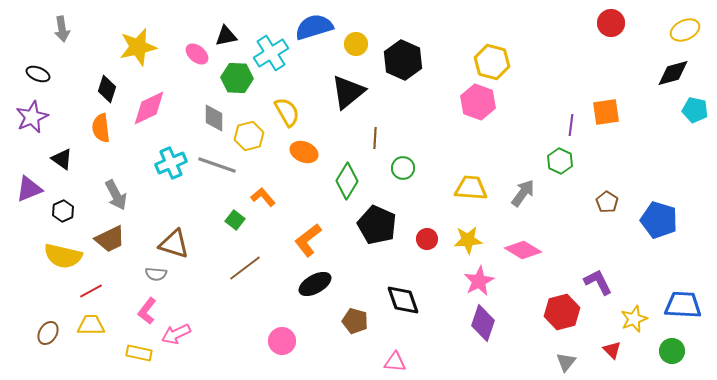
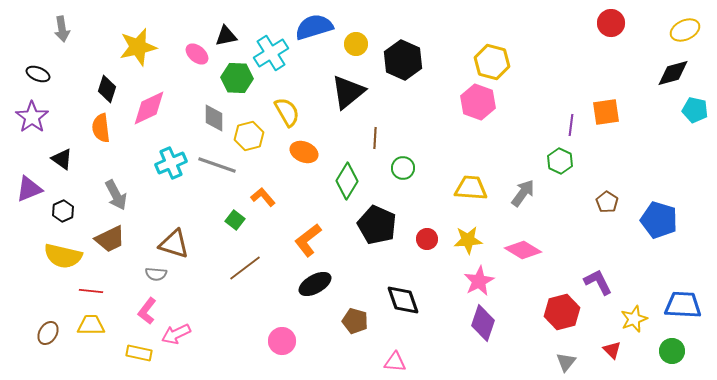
purple star at (32, 117): rotated 12 degrees counterclockwise
red line at (91, 291): rotated 35 degrees clockwise
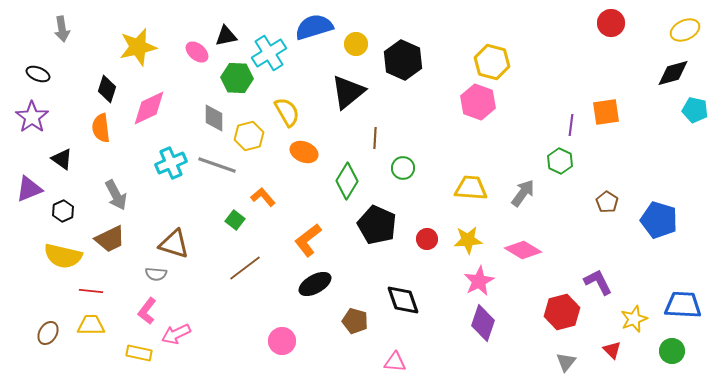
cyan cross at (271, 53): moved 2 px left
pink ellipse at (197, 54): moved 2 px up
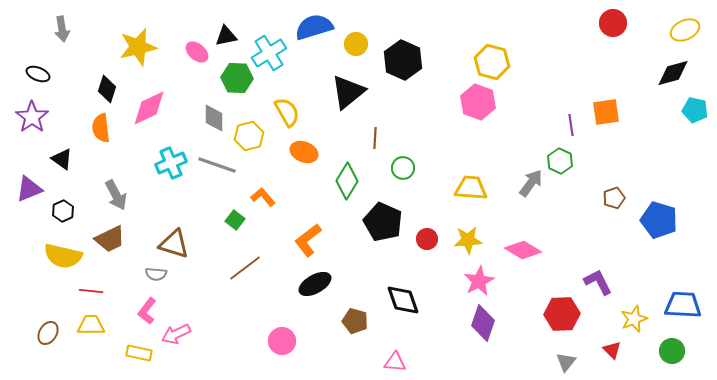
red circle at (611, 23): moved 2 px right
purple line at (571, 125): rotated 15 degrees counterclockwise
gray arrow at (523, 193): moved 8 px right, 10 px up
brown pentagon at (607, 202): moved 7 px right, 4 px up; rotated 20 degrees clockwise
black pentagon at (377, 225): moved 6 px right, 3 px up
red hexagon at (562, 312): moved 2 px down; rotated 12 degrees clockwise
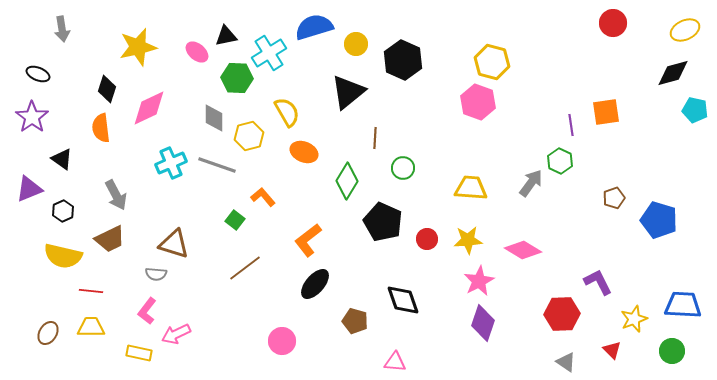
black ellipse at (315, 284): rotated 20 degrees counterclockwise
yellow trapezoid at (91, 325): moved 2 px down
gray triangle at (566, 362): rotated 35 degrees counterclockwise
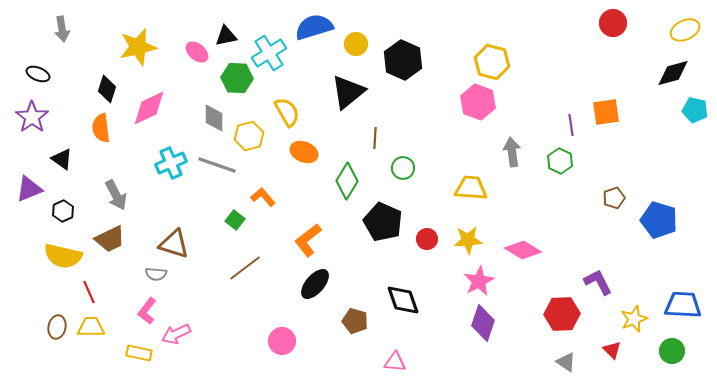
gray arrow at (531, 183): moved 19 px left, 31 px up; rotated 44 degrees counterclockwise
red line at (91, 291): moved 2 px left, 1 px down; rotated 60 degrees clockwise
brown ellipse at (48, 333): moved 9 px right, 6 px up; rotated 20 degrees counterclockwise
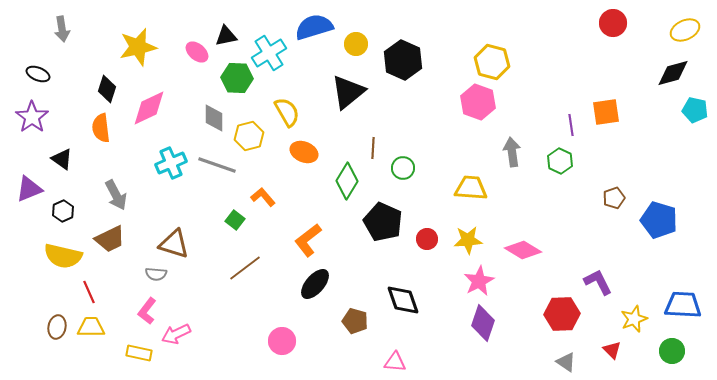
brown line at (375, 138): moved 2 px left, 10 px down
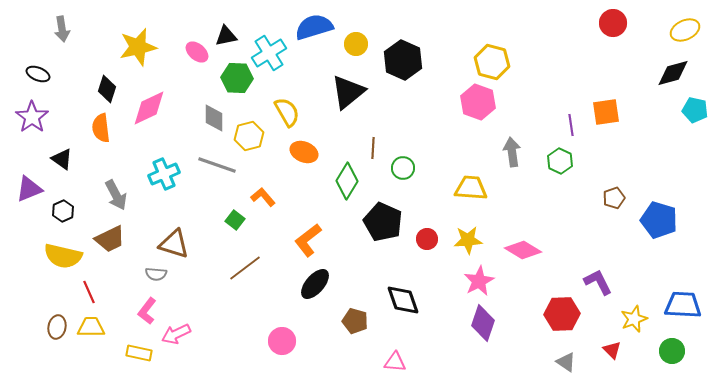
cyan cross at (171, 163): moved 7 px left, 11 px down
